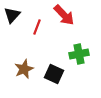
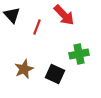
black triangle: rotated 24 degrees counterclockwise
black square: moved 1 px right
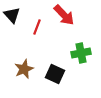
green cross: moved 2 px right, 1 px up
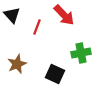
brown star: moved 7 px left, 5 px up
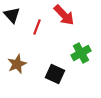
green cross: rotated 18 degrees counterclockwise
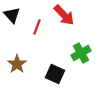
brown star: rotated 12 degrees counterclockwise
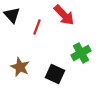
brown star: moved 3 px right, 3 px down; rotated 12 degrees counterclockwise
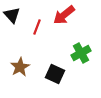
red arrow: rotated 95 degrees clockwise
brown star: rotated 18 degrees clockwise
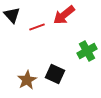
red line: rotated 49 degrees clockwise
green cross: moved 6 px right, 2 px up
brown star: moved 7 px right, 13 px down
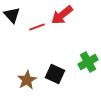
red arrow: moved 2 px left
green cross: moved 1 px right, 11 px down
